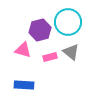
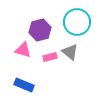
cyan circle: moved 9 px right
gray triangle: moved 1 px left
blue rectangle: rotated 18 degrees clockwise
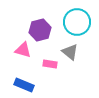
pink rectangle: moved 7 px down; rotated 24 degrees clockwise
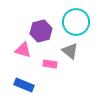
cyan circle: moved 1 px left
purple hexagon: moved 1 px right, 1 px down
gray triangle: moved 1 px up
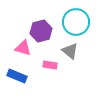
pink triangle: moved 2 px up
pink rectangle: moved 1 px down
blue rectangle: moved 7 px left, 9 px up
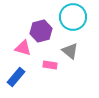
cyan circle: moved 3 px left, 5 px up
blue rectangle: moved 1 px left, 1 px down; rotated 72 degrees counterclockwise
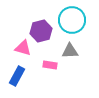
cyan circle: moved 1 px left, 3 px down
gray triangle: rotated 42 degrees counterclockwise
blue rectangle: moved 1 px right, 1 px up; rotated 12 degrees counterclockwise
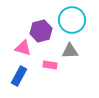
blue rectangle: moved 2 px right
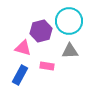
cyan circle: moved 3 px left, 1 px down
pink rectangle: moved 3 px left, 1 px down
blue rectangle: moved 1 px right, 1 px up
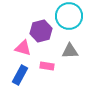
cyan circle: moved 5 px up
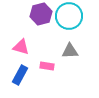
purple hexagon: moved 17 px up
pink triangle: moved 2 px left, 1 px up
